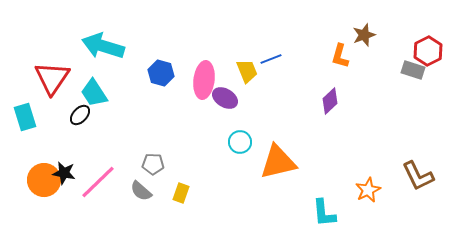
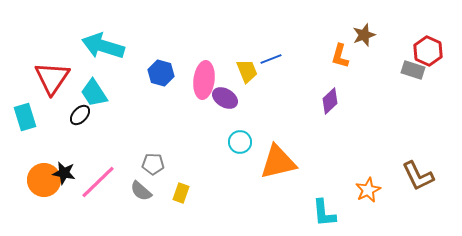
red hexagon: rotated 8 degrees counterclockwise
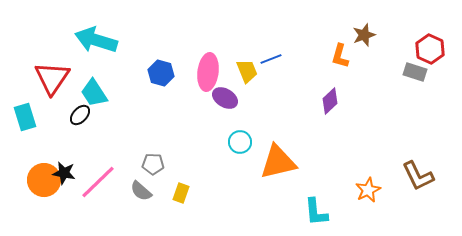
cyan arrow: moved 7 px left, 6 px up
red hexagon: moved 2 px right, 2 px up
gray rectangle: moved 2 px right, 2 px down
pink ellipse: moved 4 px right, 8 px up
cyan L-shape: moved 8 px left, 1 px up
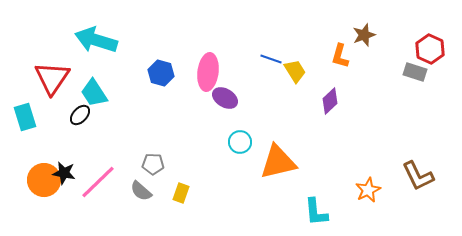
blue line: rotated 40 degrees clockwise
yellow trapezoid: moved 48 px right; rotated 10 degrees counterclockwise
